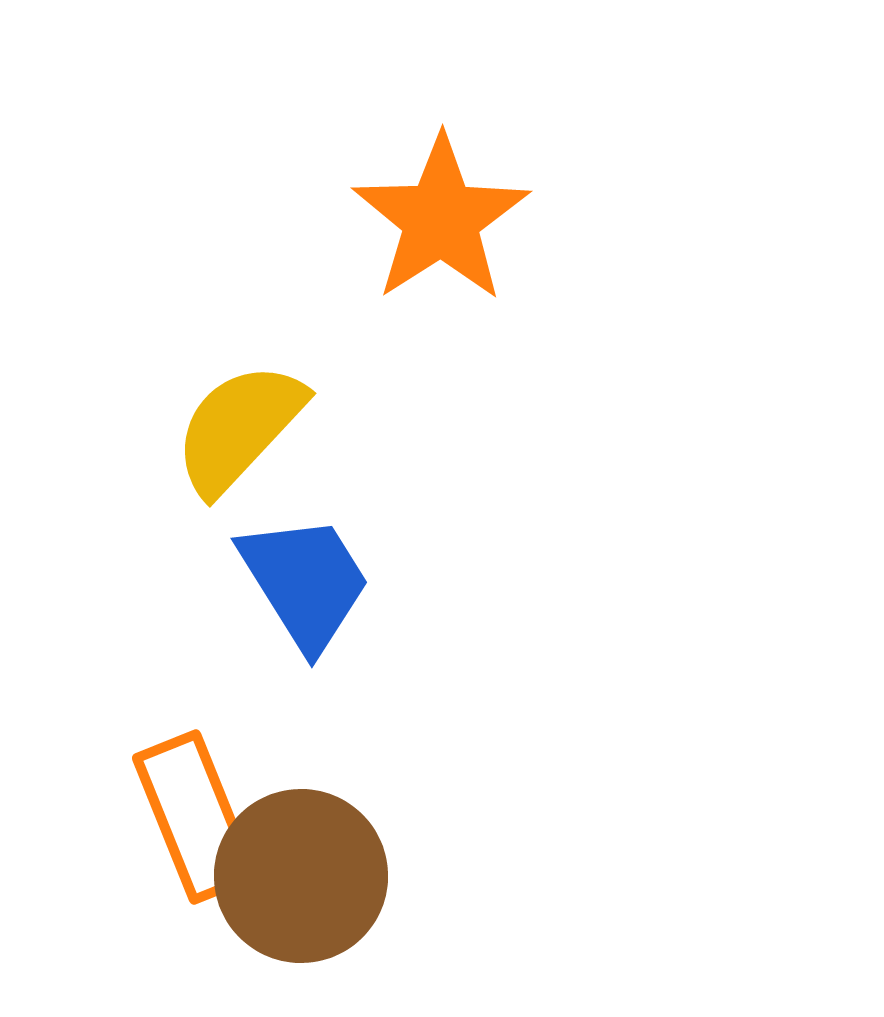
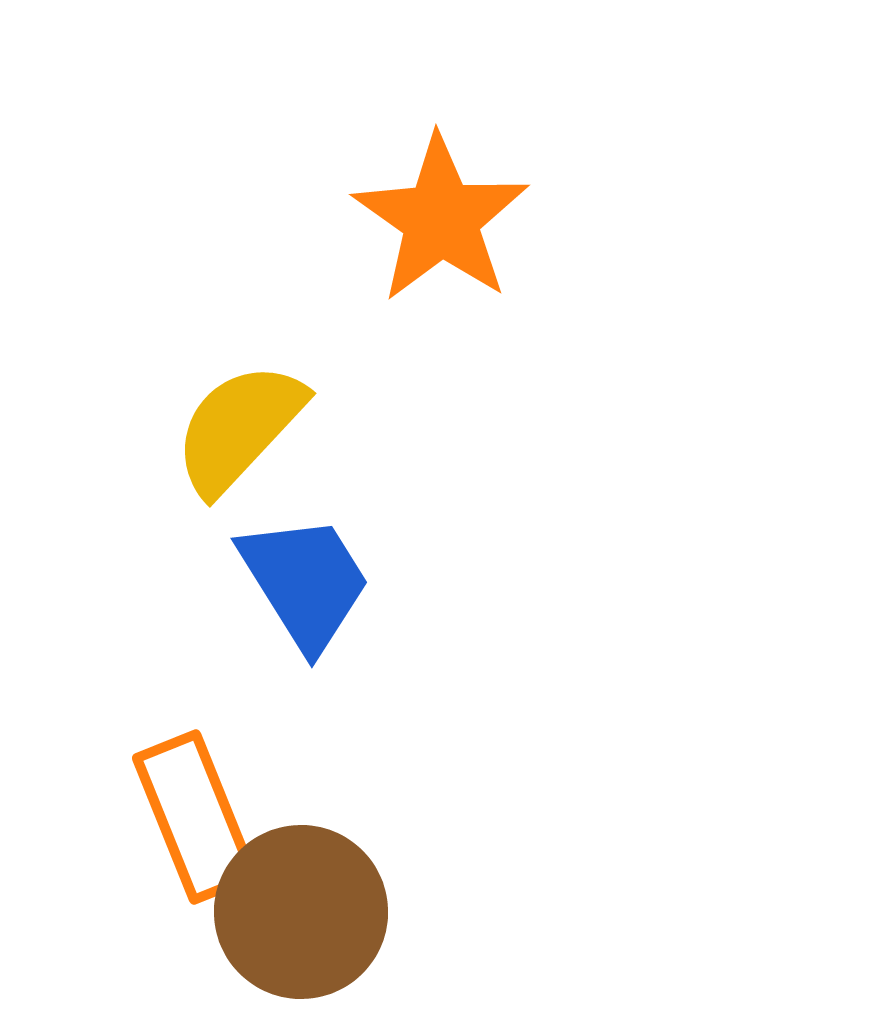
orange star: rotated 4 degrees counterclockwise
brown circle: moved 36 px down
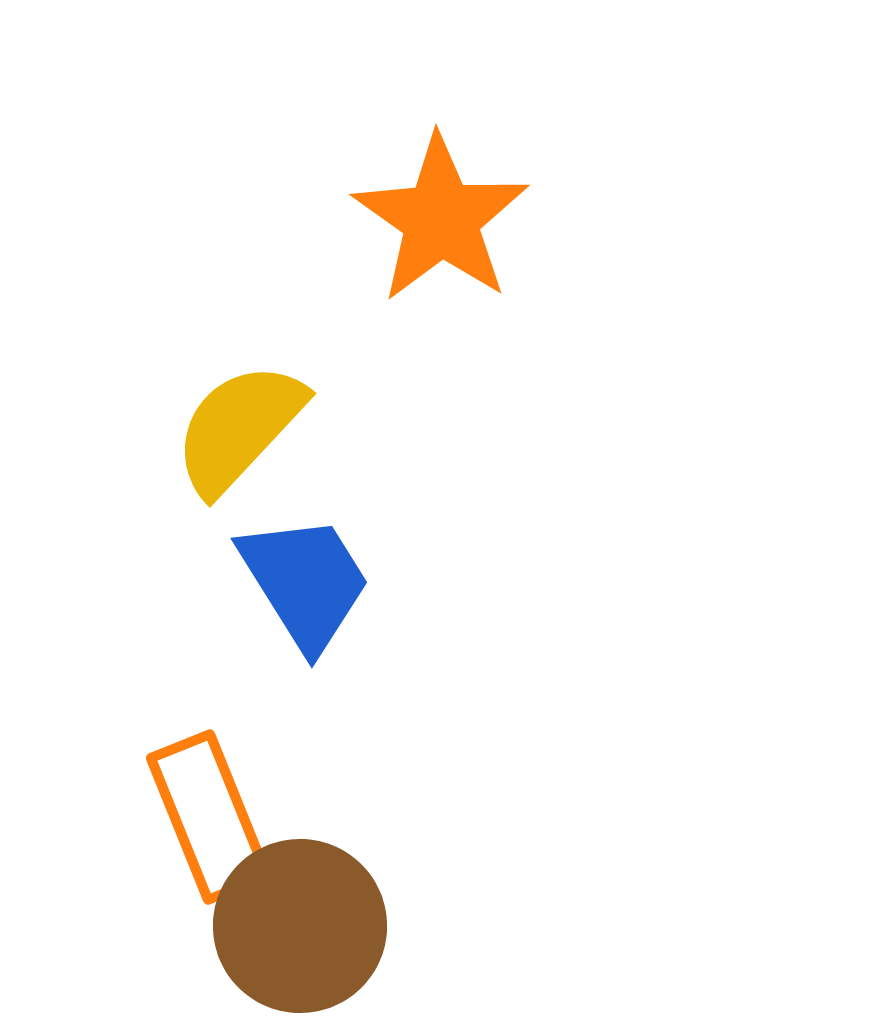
orange rectangle: moved 14 px right
brown circle: moved 1 px left, 14 px down
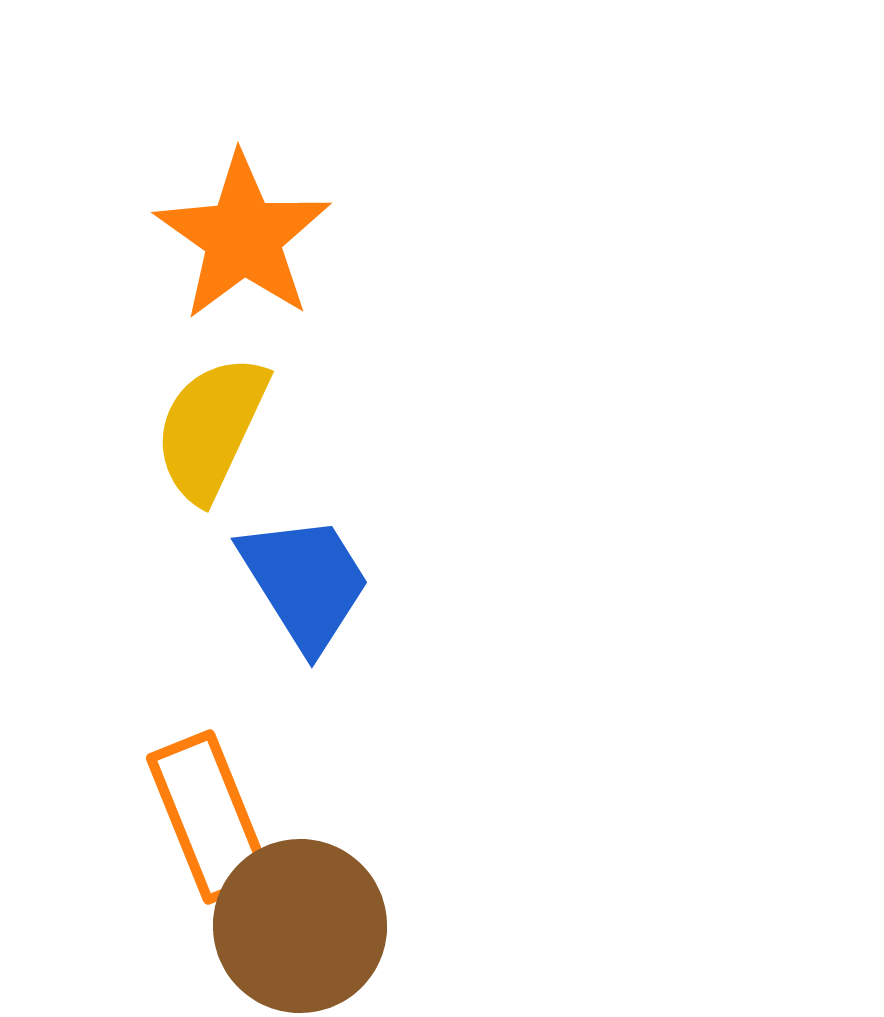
orange star: moved 198 px left, 18 px down
yellow semicircle: moved 28 px left; rotated 18 degrees counterclockwise
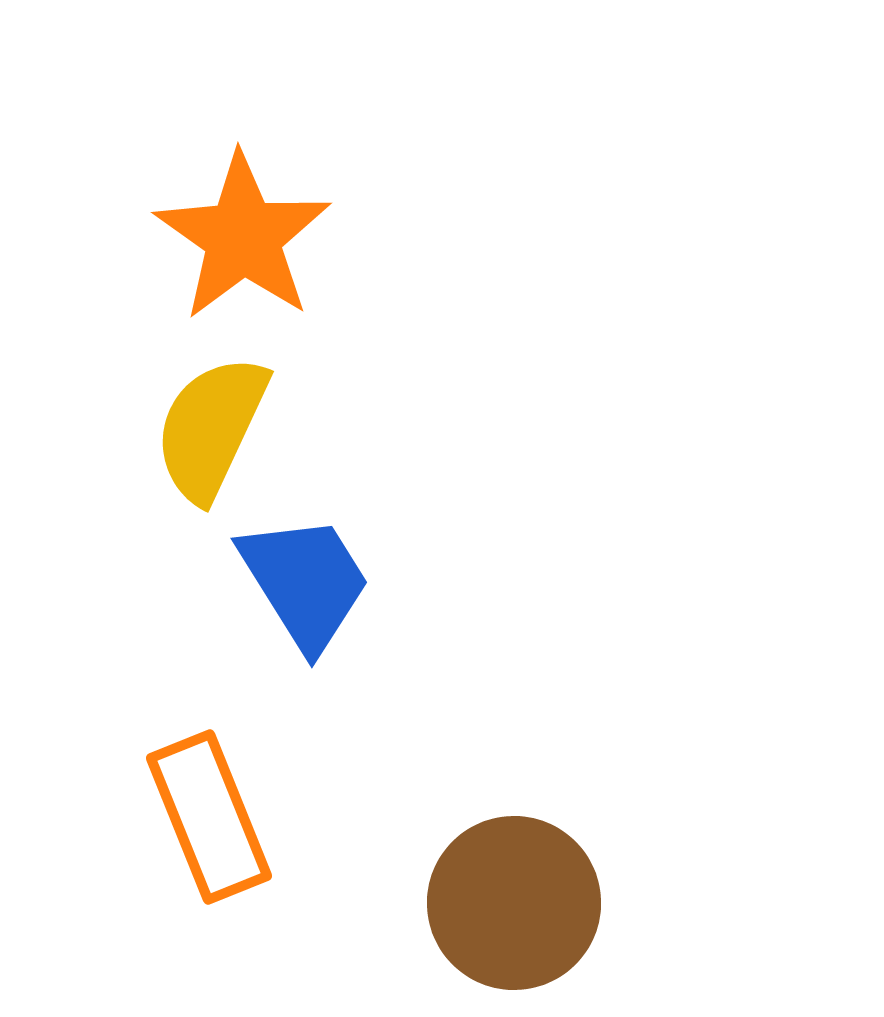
brown circle: moved 214 px right, 23 px up
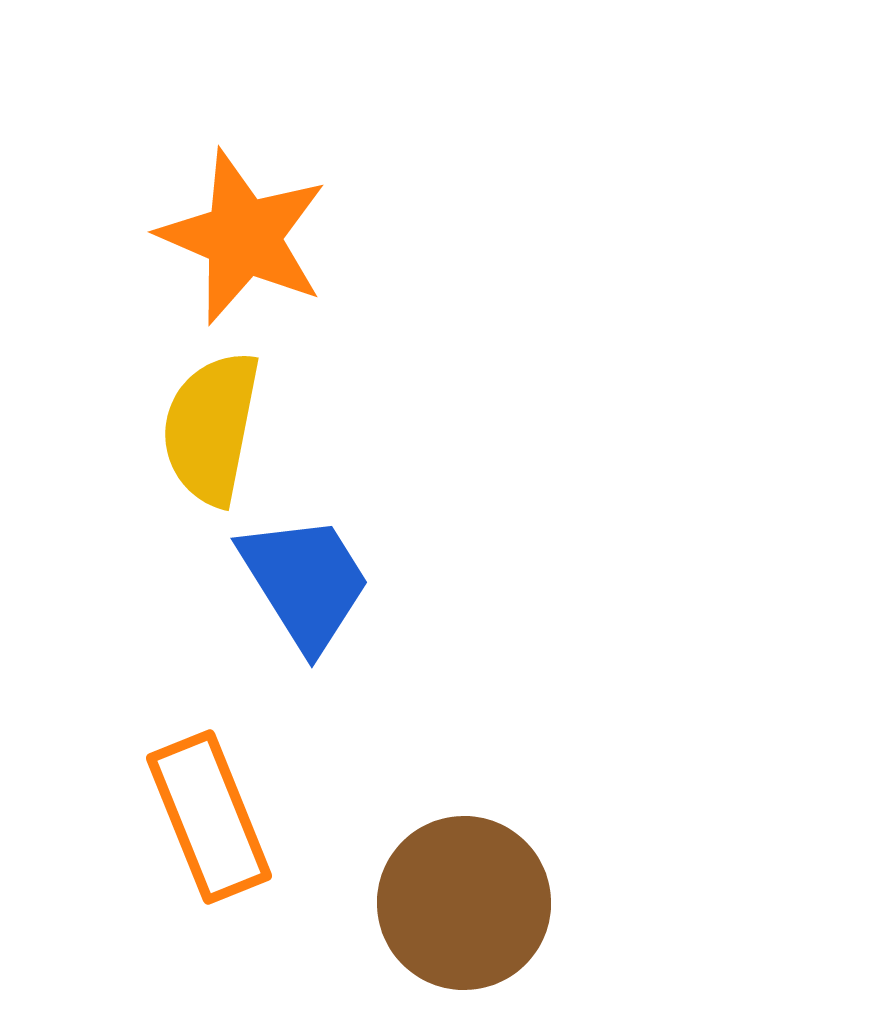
orange star: rotated 12 degrees counterclockwise
yellow semicircle: rotated 14 degrees counterclockwise
brown circle: moved 50 px left
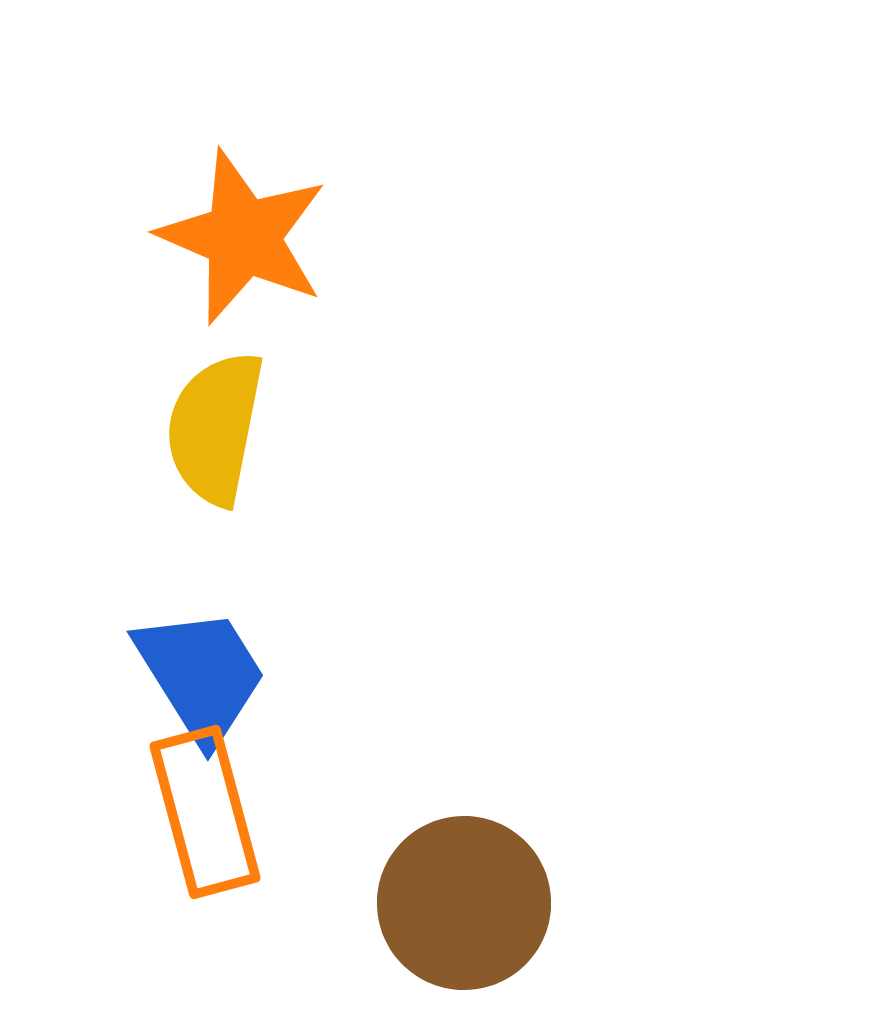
yellow semicircle: moved 4 px right
blue trapezoid: moved 104 px left, 93 px down
orange rectangle: moved 4 px left, 5 px up; rotated 7 degrees clockwise
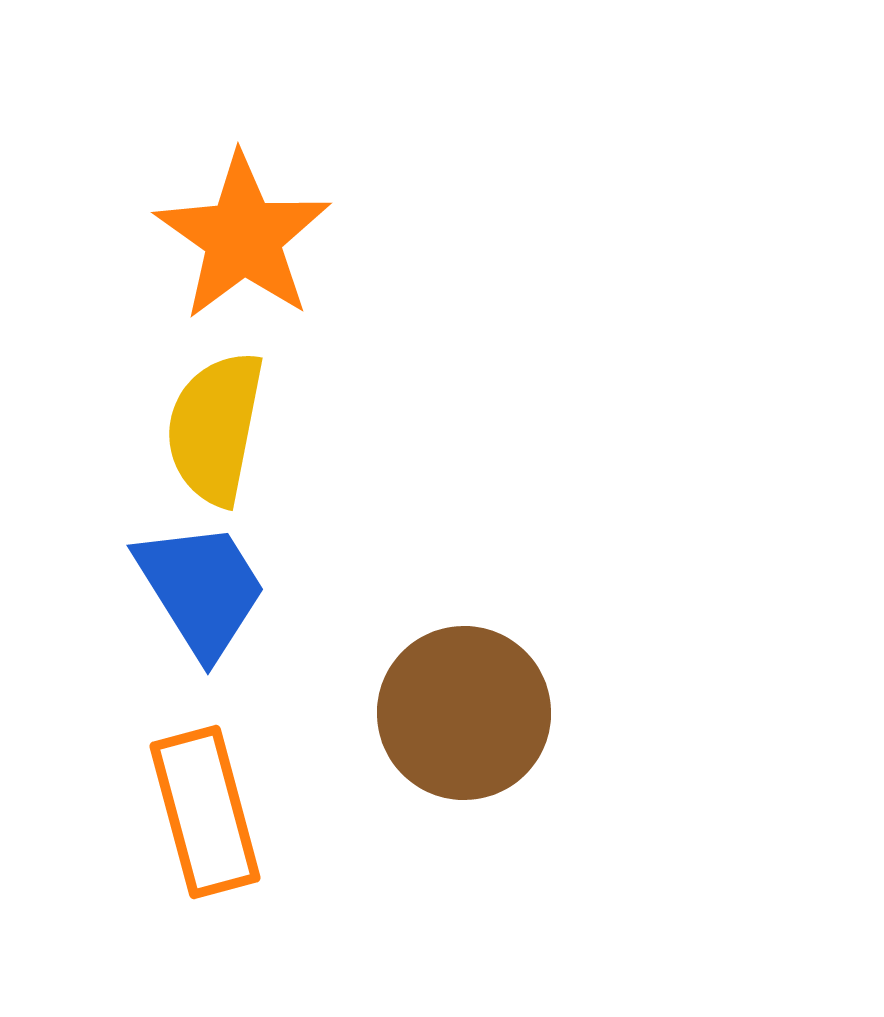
orange star: rotated 12 degrees clockwise
blue trapezoid: moved 86 px up
brown circle: moved 190 px up
